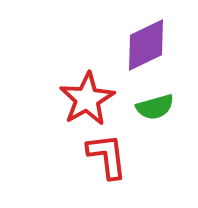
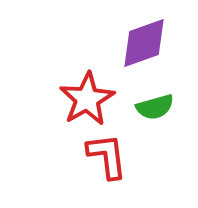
purple diamond: moved 2 px left, 2 px up; rotated 6 degrees clockwise
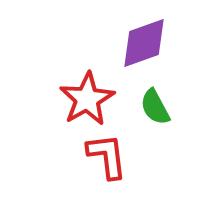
green semicircle: rotated 78 degrees clockwise
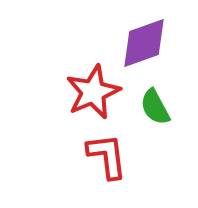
red star: moved 6 px right, 7 px up; rotated 6 degrees clockwise
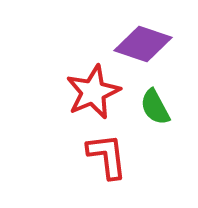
purple diamond: moved 1 px left, 1 px down; rotated 38 degrees clockwise
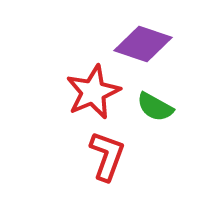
green semicircle: rotated 33 degrees counterclockwise
red L-shape: rotated 27 degrees clockwise
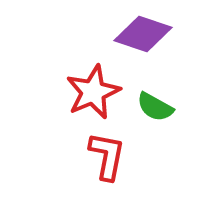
purple diamond: moved 10 px up
red L-shape: rotated 9 degrees counterclockwise
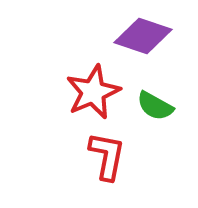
purple diamond: moved 2 px down
green semicircle: moved 1 px up
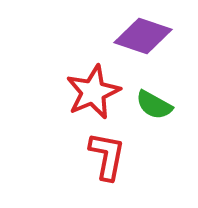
green semicircle: moved 1 px left, 1 px up
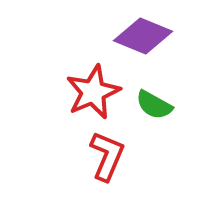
purple diamond: rotated 4 degrees clockwise
red L-shape: rotated 12 degrees clockwise
